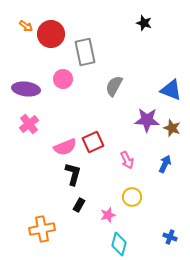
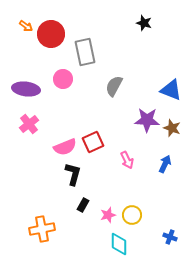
yellow circle: moved 18 px down
black rectangle: moved 4 px right
cyan diamond: rotated 15 degrees counterclockwise
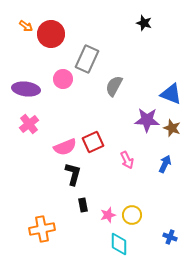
gray rectangle: moved 2 px right, 7 px down; rotated 36 degrees clockwise
blue triangle: moved 4 px down
black rectangle: rotated 40 degrees counterclockwise
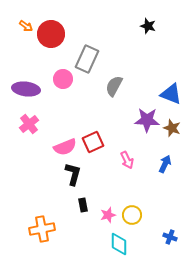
black star: moved 4 px right, 3 px down
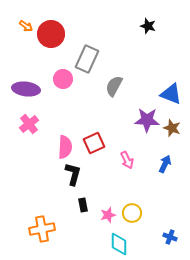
red square: moved 1 px right, 1 px down
pink semicircle: rotated 65 degrees counterclockwise
yellow circle: moved 2 px up
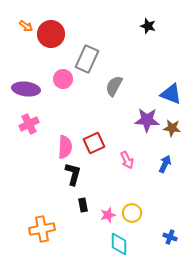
pink cross: rotated 12 degrees clockwise
brown star: rotated 12 degrees counterclockwise
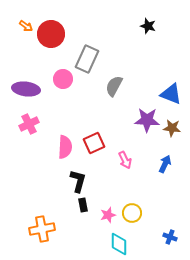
pink arrow: moved 2 px left
black L-shape: moved 5 px right, 7 px down
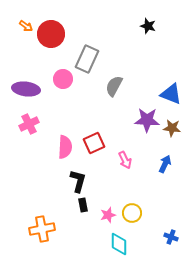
blue cross: moved 1 px right
